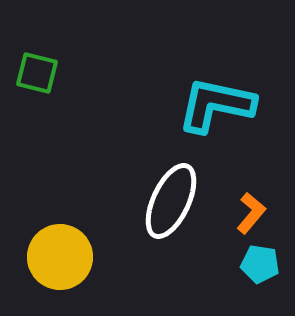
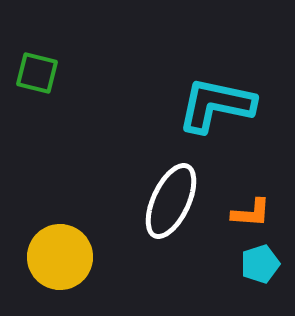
orange L-shape: rotated 54 degrees clockwise
cyan pentagon: rotated 27 degrees counterclockwise
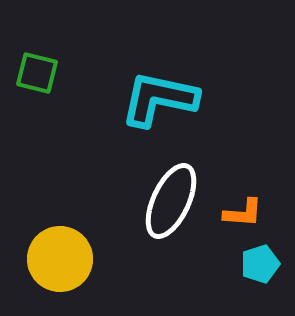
cyan L-shape: moved 57 px left, 6 px up
orange L-shape: moved 8 px left
yellow circle: moved 2 px down
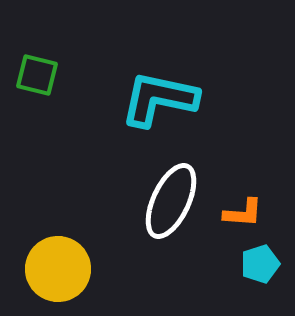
green square: moved 2 px down
yellow circle: moved 2 px left, 10 px down
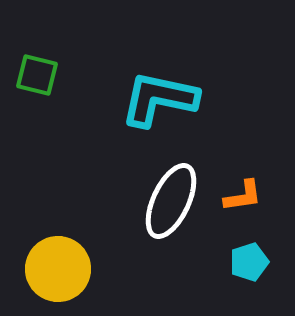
orange L-shape: moved 17 px up; rotated 12 degrees counterclockwise
cyan pentagon: moved 11 px left, 2 px up
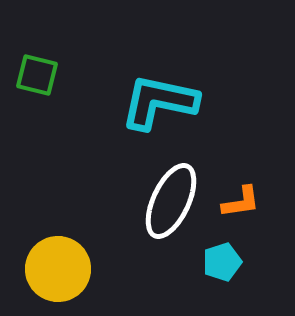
cyan L-shape: moved 3 px down
orange L-shape: moved 2 px left, 6 px down
cyan pentagon: moved 27 px left
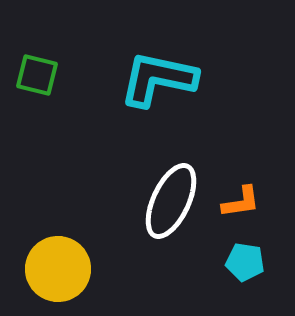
cyan L-shape: moved 1 px left, 23 px up
cyan pentagon: moved 23 px right; rotated 27 degrees clockwise
